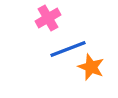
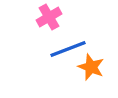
pink cross: moved 1 px right, 1 px up
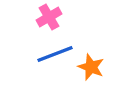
blue line: moved 13 px left, 5 px down
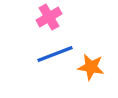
orange star: rotated 12 degrees counterclockwise
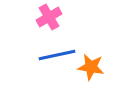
blue line: moved 2 px right, 1 px down; rotated 9 degrees clockwise
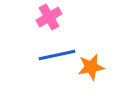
orange star: rotated 20 degrees counterclockwise
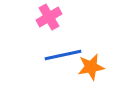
blue line: moved 6 px right
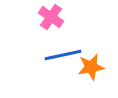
pink cross: moved 2 px right; rotated 25 degrees counterclockwise
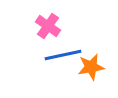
pink cross: moved 3 px left, 9 px down
